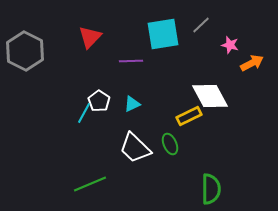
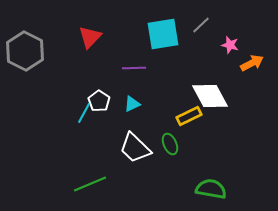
purple line: moved 3 px right, 7 px down
green semicircle: rotated 80 degrees counterclockwise
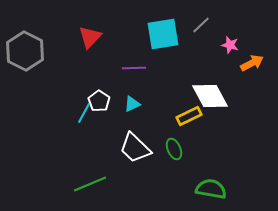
green ellipse: moved 4 px right, 5 px down
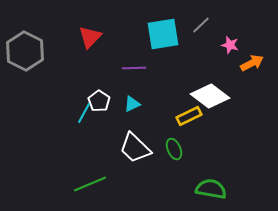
white diamond: rotated 24 degrees counterclockwise
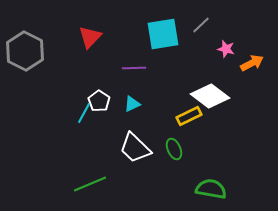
pink star: moved 4 px left, 4 px down
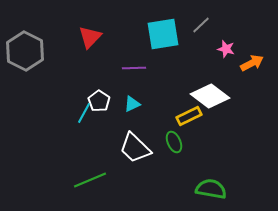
green ellipse: moved 7 px up
green line: moved 4 px up
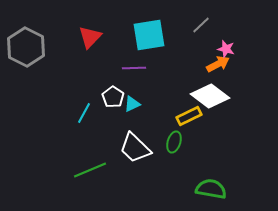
cyan square: moved 14 px left, 1 px down
gray hexagon: moved 1 px right, 4 px up
orange arrow: moved 34 px left, 1 px down
white pentagon: moved 14 px right, 4 px up
green ellipse: rotated 40 degrees clockwise
green line: moved 10 px up
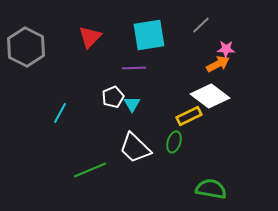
pink star: rotated 12 degrees counterclockwise
white pentagon: rotated 15 degrees clockwise
cyan triangle: rotated 36 degrees counterclockwise
cyan line: moved 24 px left
